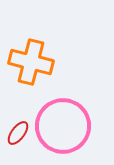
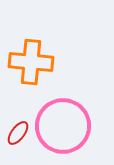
orange cross: rotated 9 degrees counterclockwise
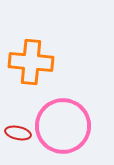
red ellipse: rotated 65 degrees clockwise
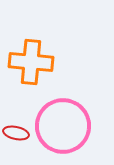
red ellipse: moved 2 px left
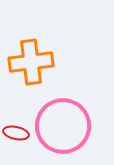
orange cross: rotated 12 degrees counterclockwise
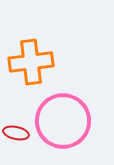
pink circle: moved 5 px up
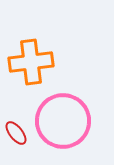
red ellipse: rotated 40 degrees clockwise
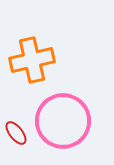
orange cross: moved 1 px right, 2 px up; rotated 6 degrees counterclockwise
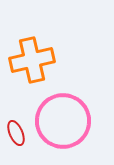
red ellipse: rotated 15 degrees clockwise
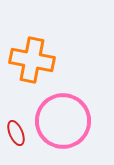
orange cross: rotated 24 degrees clockwise
